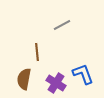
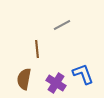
brown line: moved 3 px up
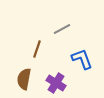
gray line: moved 4 px down
brown line: rotated 24 degrees clockwise
blue L-shape: moved 1 px left, 15 px up
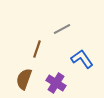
blue L-shape: rotated 15 degrees counterclockwise
brown semicircle: rotated 10 degrees clockwise
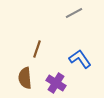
gray line: moved 12 px right, 16 px up
blue L-shape: moved 2 px left
brown semicircle: moved 1 px right, 1 px up; rotated 25 degrees counterclockwise
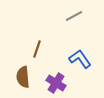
gray line: moved 3 px down
brown semicircle: moved 2 px left, 1 px up
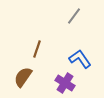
gray line: rotated 24 degrees counterclockwise
brown semicircle: rotated 40 degrees clockwise
purple cross: moved 9 px right
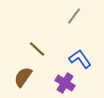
brown line: rotated 66 degrees counterclockwise
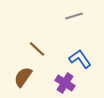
gray line: rotated 36 degrees clockwise
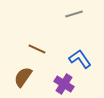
gray line: moved 2 px up
brown line: rotated 18 degrees counterclockwise
purple cross: moved 1 px left, 1 px down
